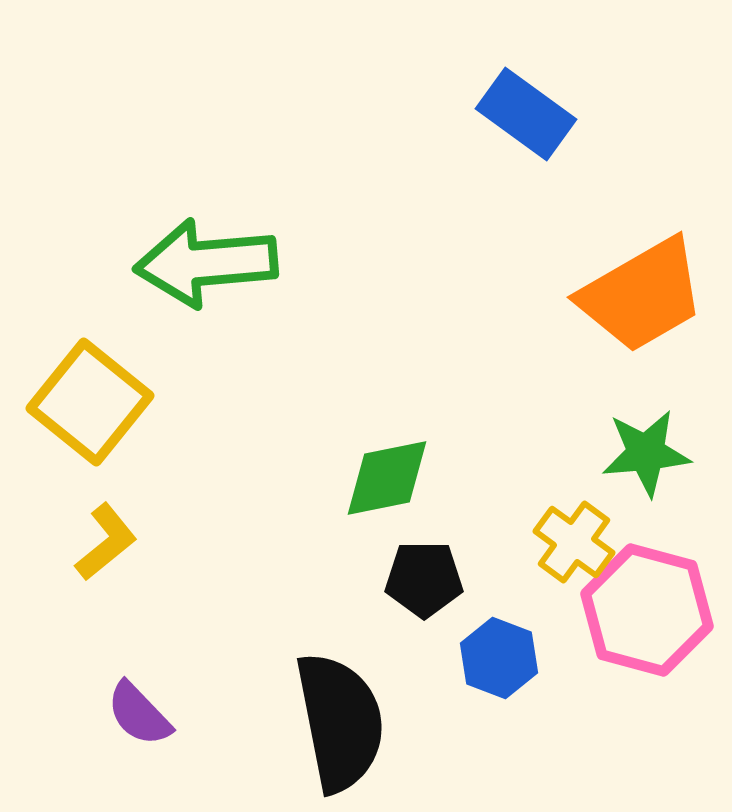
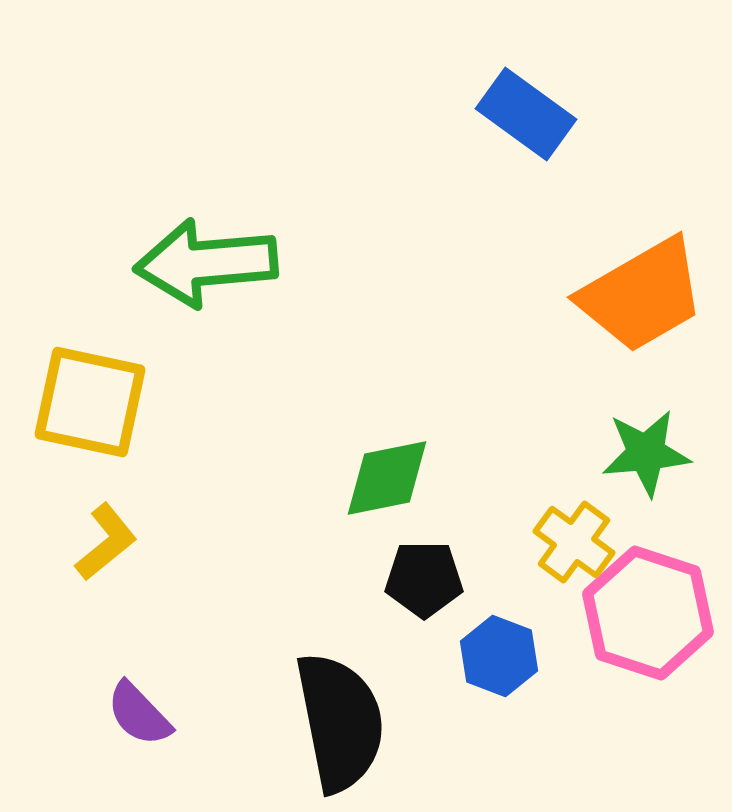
yellow square: rotated 27 degrees counterclockwise
pink hexagon: moved 1 px right, 3 px down; rotated 3 degrees clockwise
blue hexagon: moved 2 px up
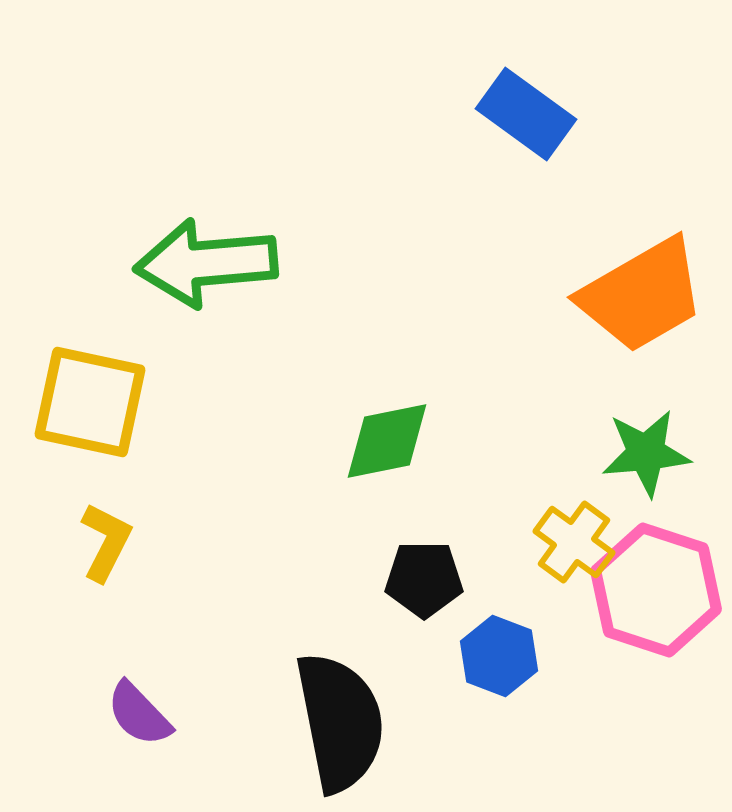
green diamond: moved 37 px up
yellow L-shape: rotated 24 degrees counterclockwise
pink hexagon: moved 8 px right, 23 px up
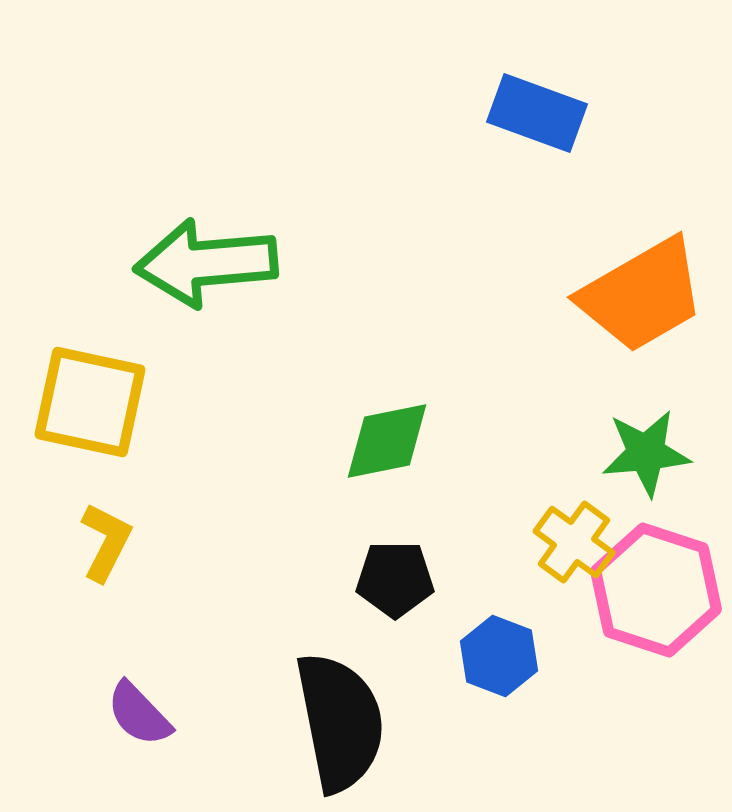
blue rectangle: moved 11 px right, 1 px up; rotated 16 degrees counterclockwise
black pentagon: moved 29 px left
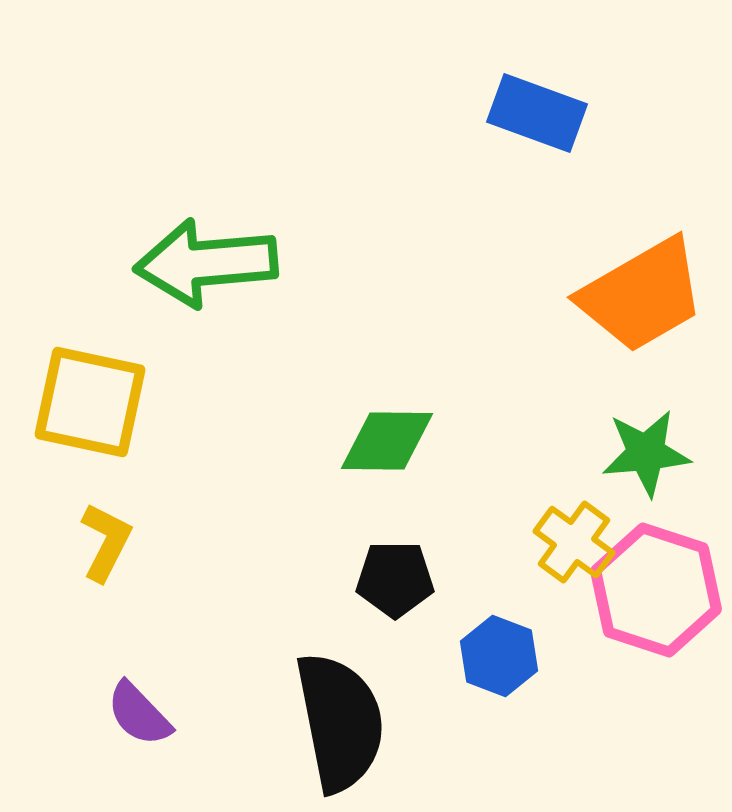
green diamond: rotated 12 degrees clockwise
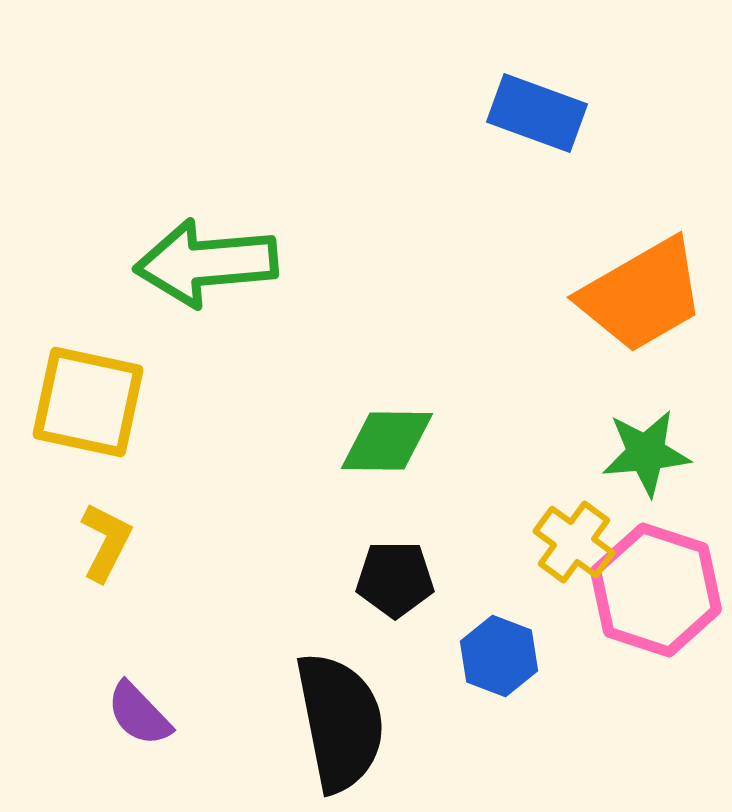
yellow square: moved 2 px left
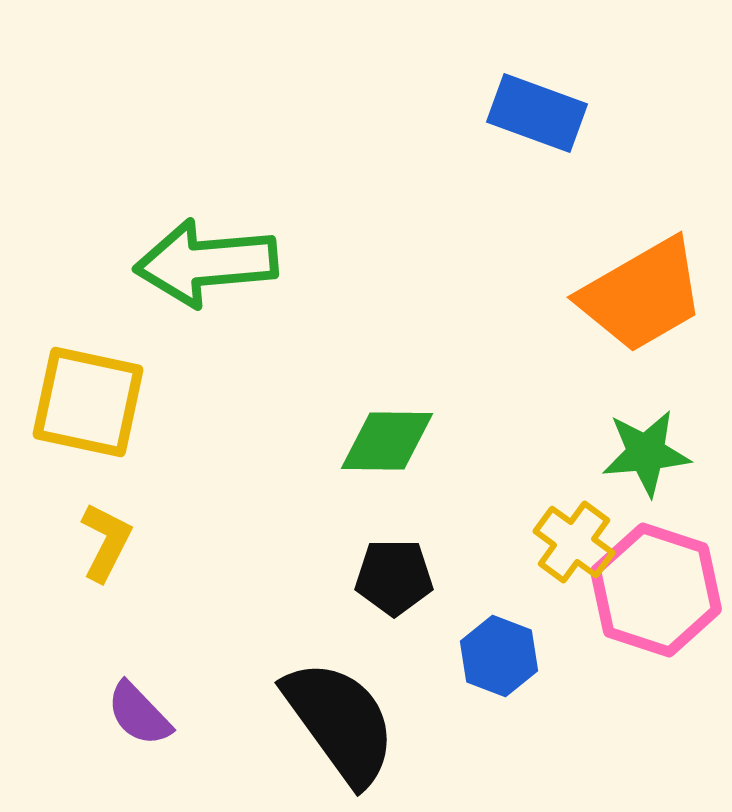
black pentagon: moved 1 px left, 2 px up
black semicircle: rotated 25 degrees counterclockwise
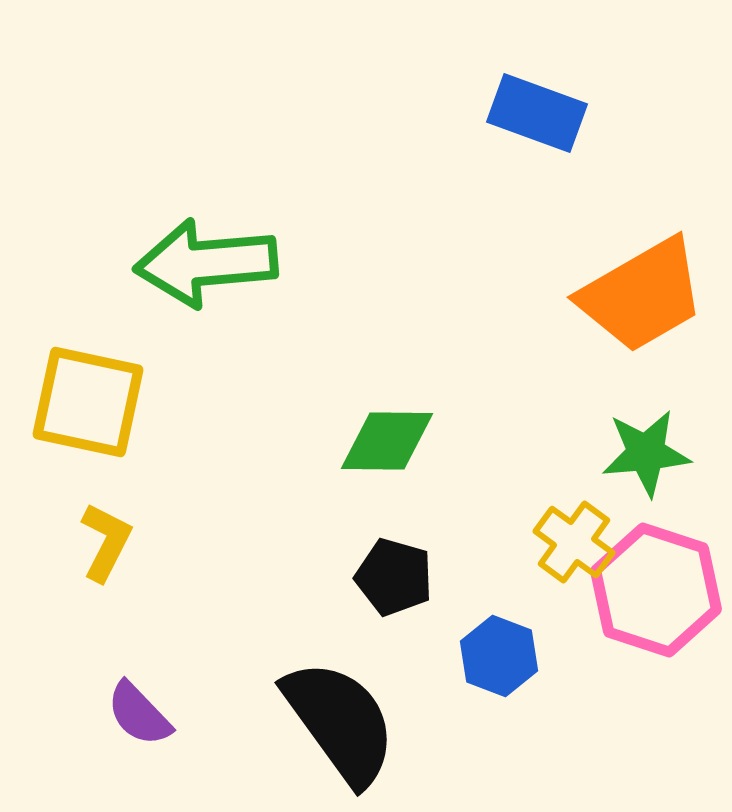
black pentagon: rotated 16 degrees clockwise
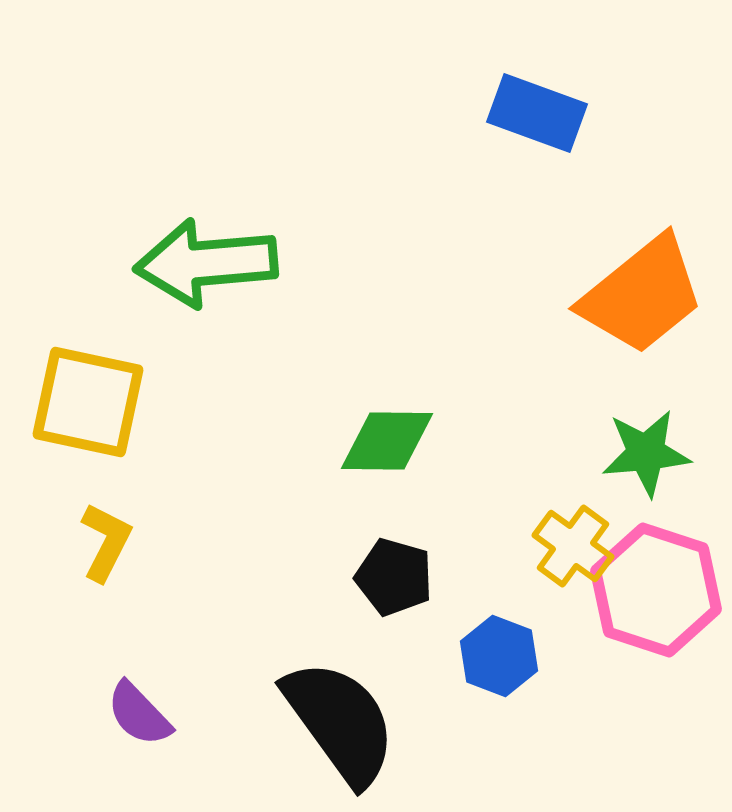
orange trapezoid: rotated 9 degrees counterclockwise
yellow cross: moved 1 px left, 4 px down
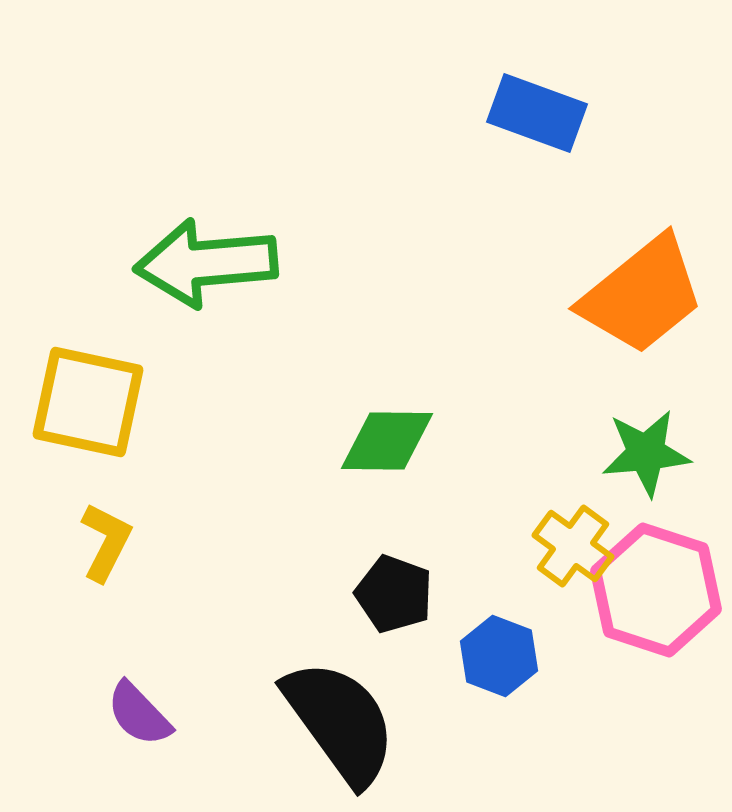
black pentagon: moved 17 px down; rotated 4 degrees clockwise
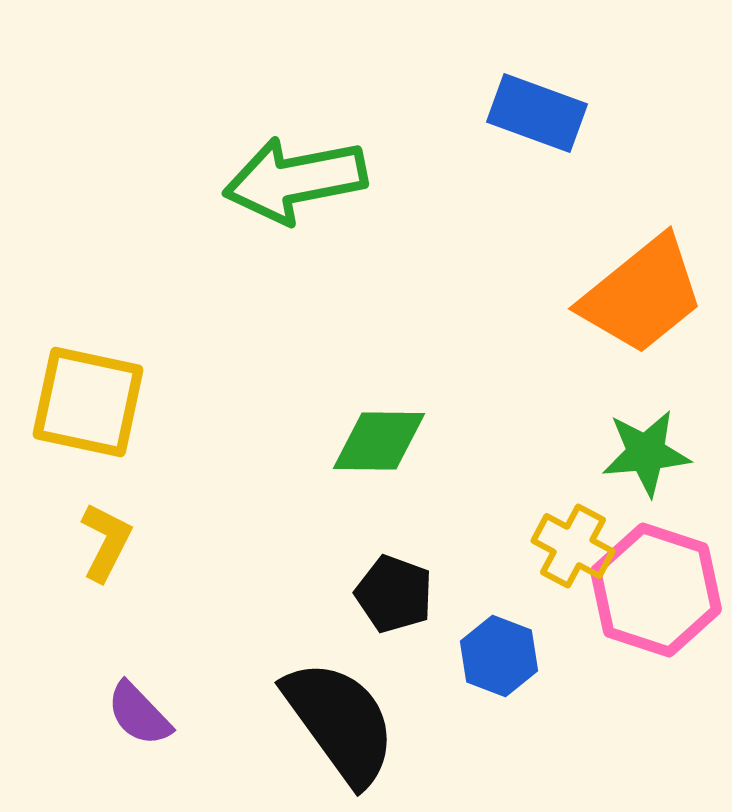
green arrow: moved 89 px right, 83 px up; rotated 6 degrees counterclockwise
green diamond: moved 8 px left
yellow cross: rotated 8 degrees counterclockwise
